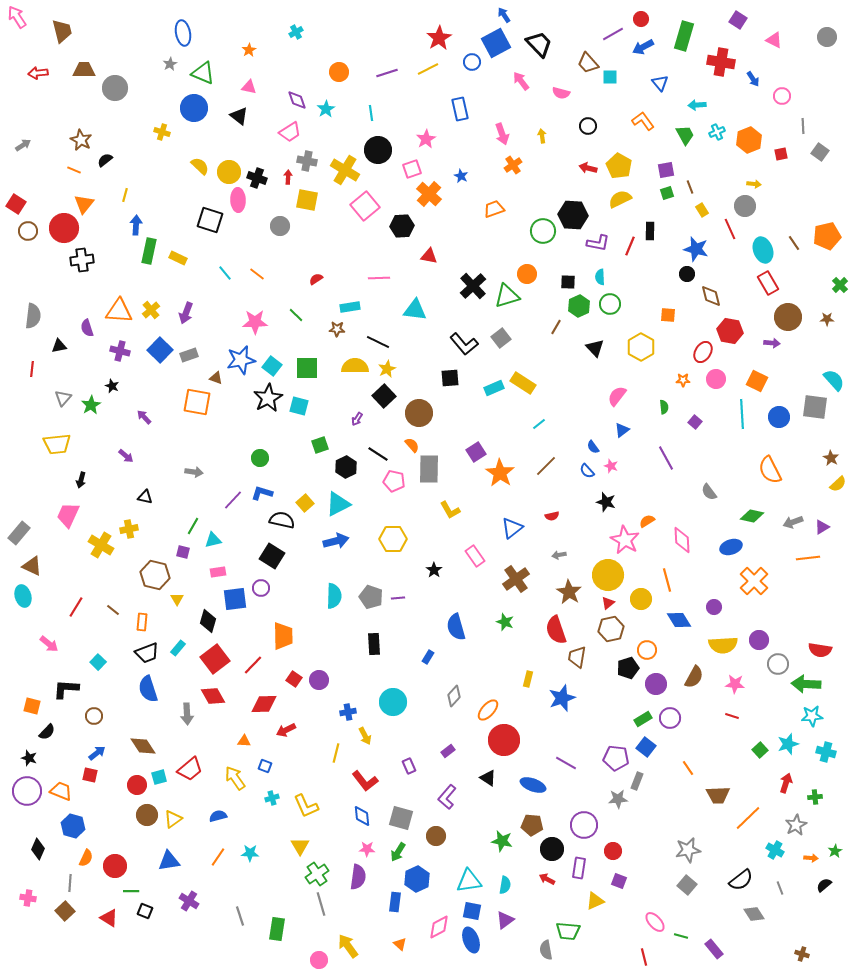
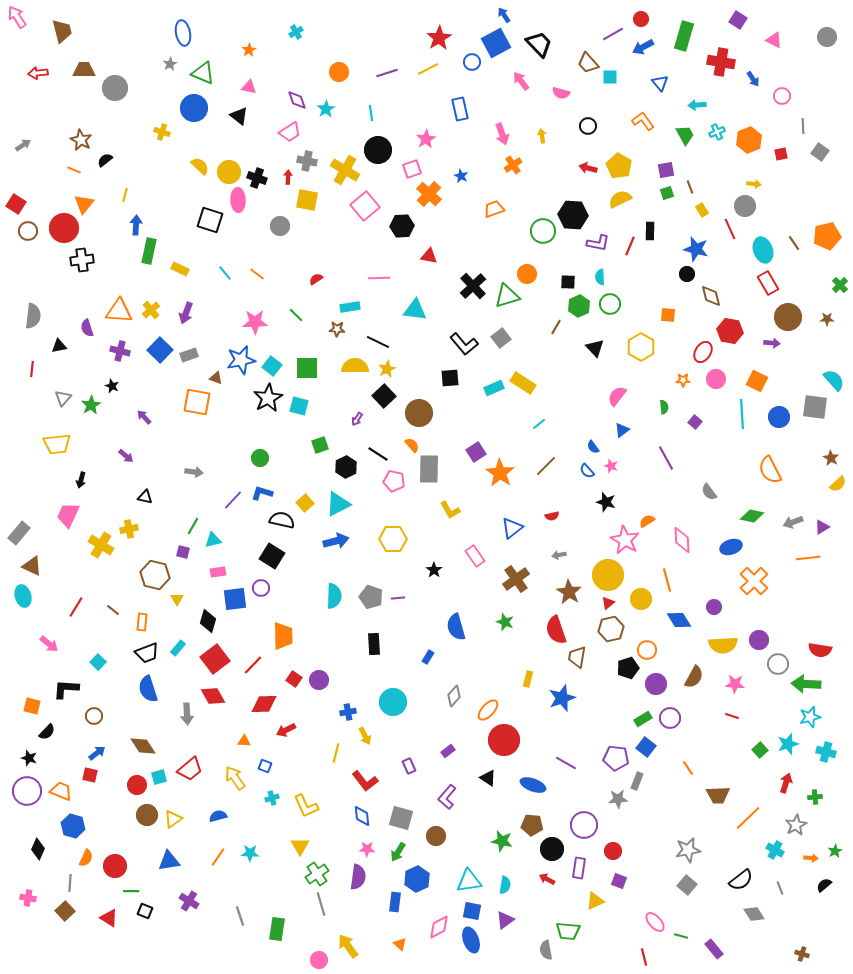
yellow rectangle at (178, 258): moved 2 px right, 11 px down
cyan star at (812, 716): moved 2 px left, 1 px down; rotated 10 degrees counterclockwise
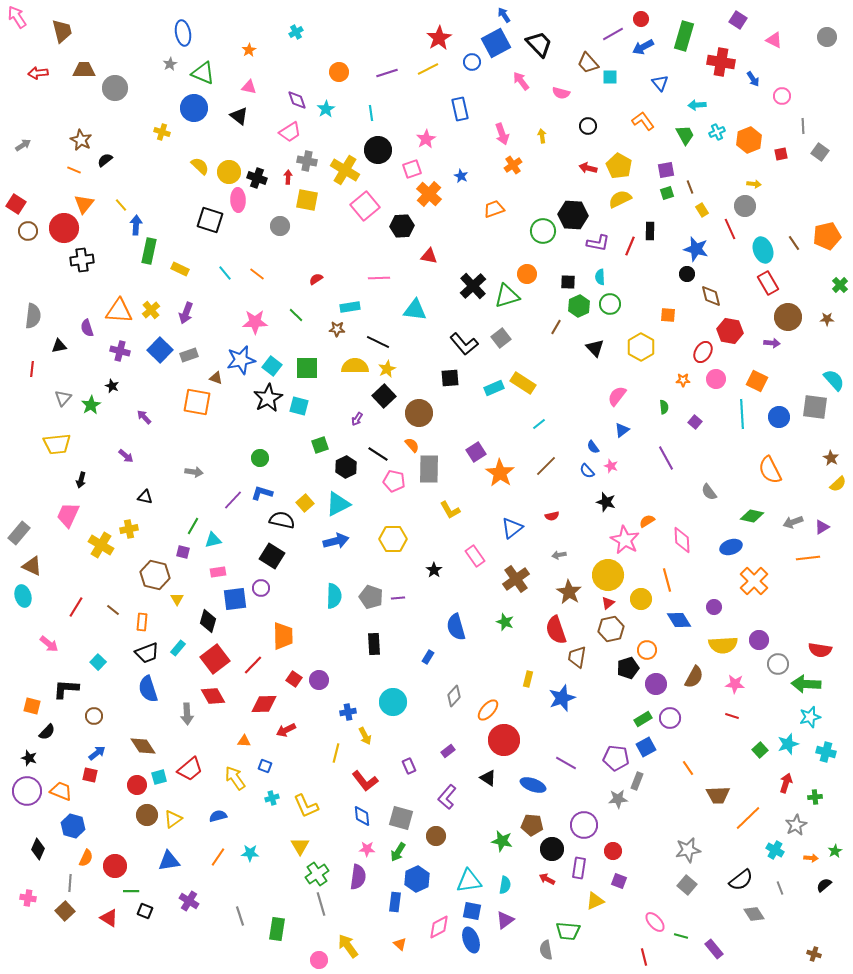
yellow line at (125, 195): moved 4 px left, 10 px down; rotated 56 degrees counterclockwise
blue square at (646, 747): rotated 24 degrees clockwise
brown cross at (802, 954): moved 12 px right
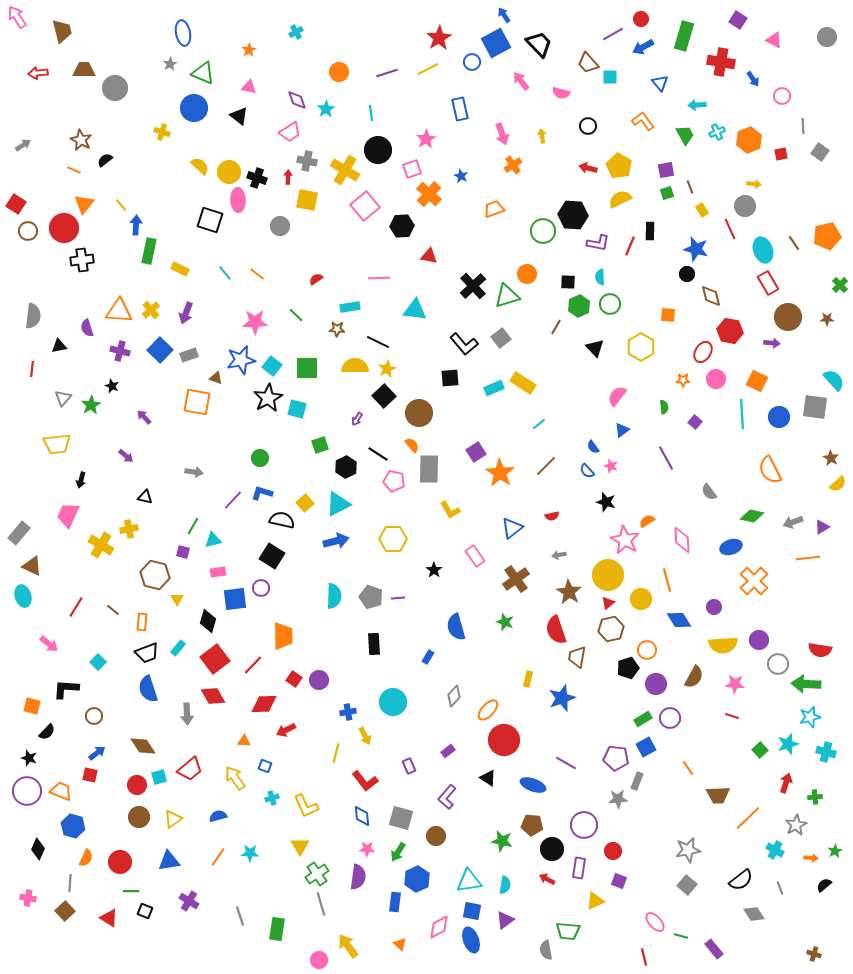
cyan square at (299, 406): moved 2 px left, 3 px down
brown circle at (147, 815): moved 8 px left, 2 px down
red circle at (115, 866): moved 5 px right, 4 px up
